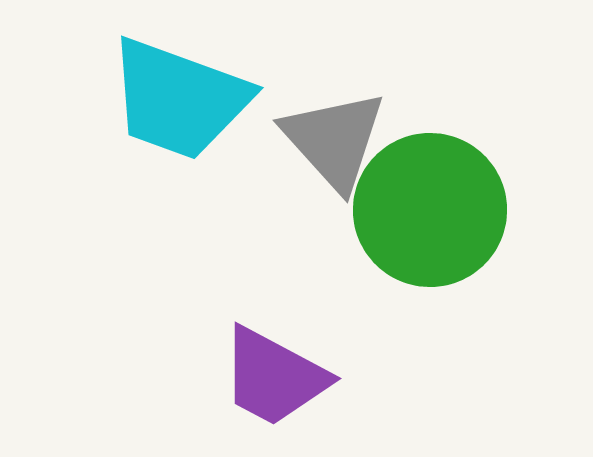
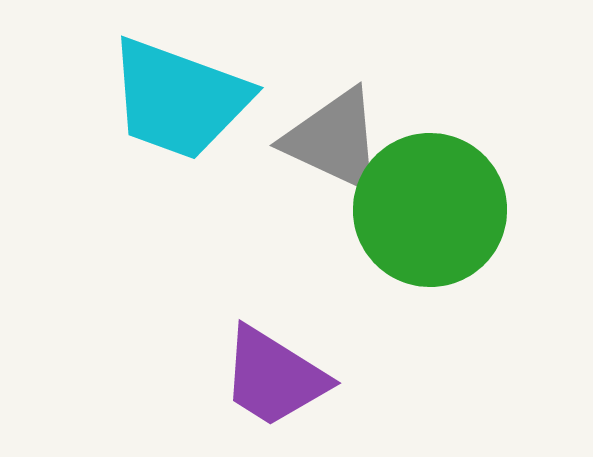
gray triangle: rotated 23 degrees counterclockwise
purple trapezoid: rotated 4 degrees clockwise
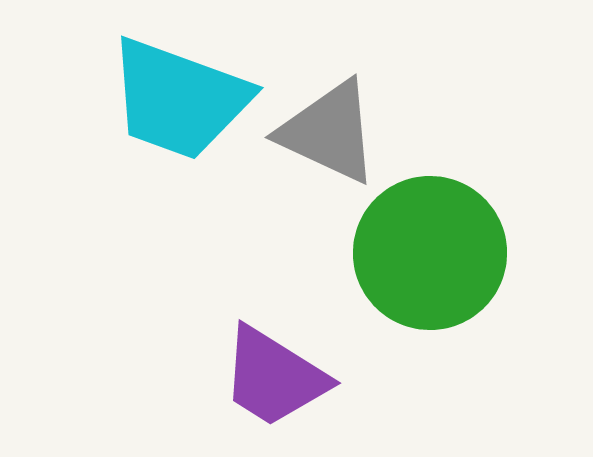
gray triangle: moved 5 px left, 8 px up
green circle: moved 43 px down
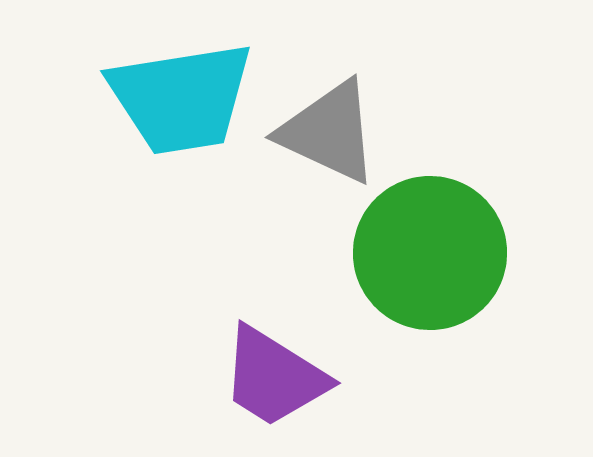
cyan trapezoid: moved 2 px right, 1 px up; rotated 29 degrees counterclockwise
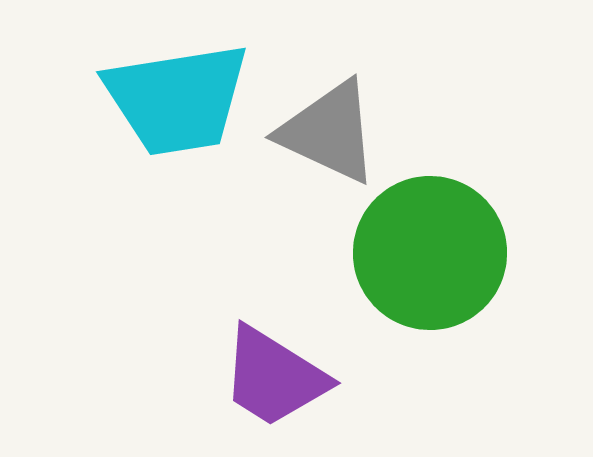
cyan trapezoid: moved 4 px left, 1 px down
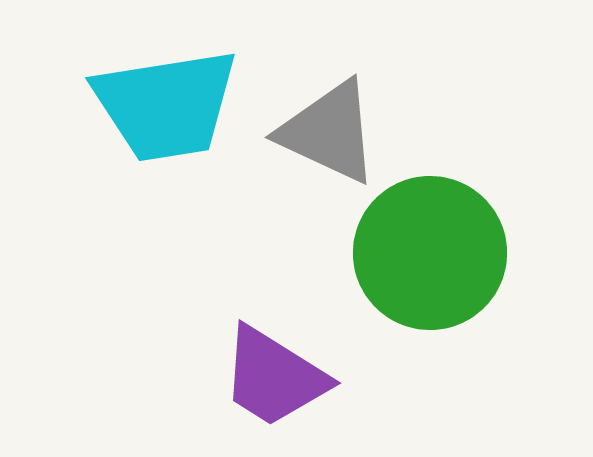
cyan trapezoid: moved 11 px left, 6 px down
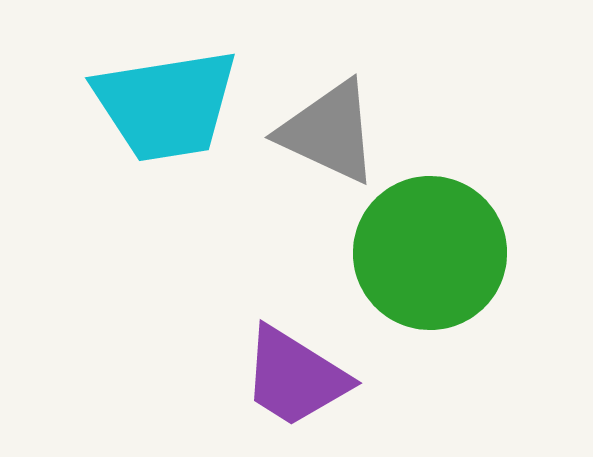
purple trapezoid: moved 21 px right
